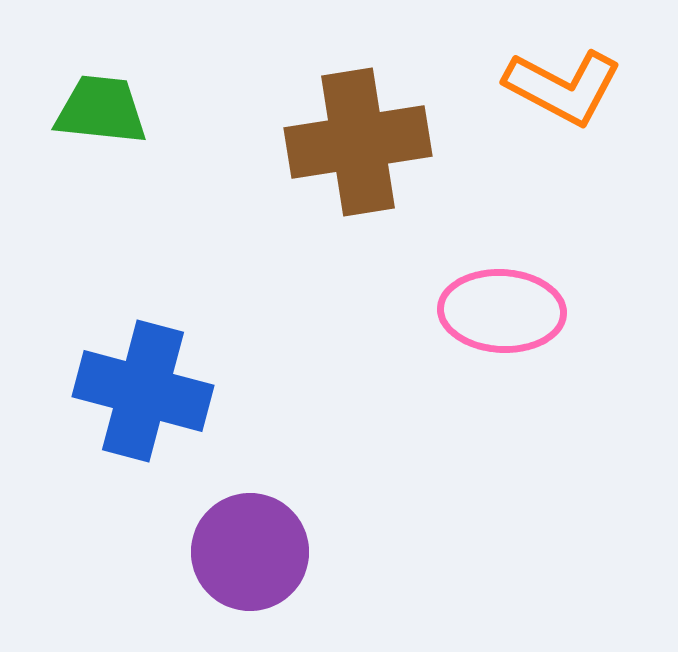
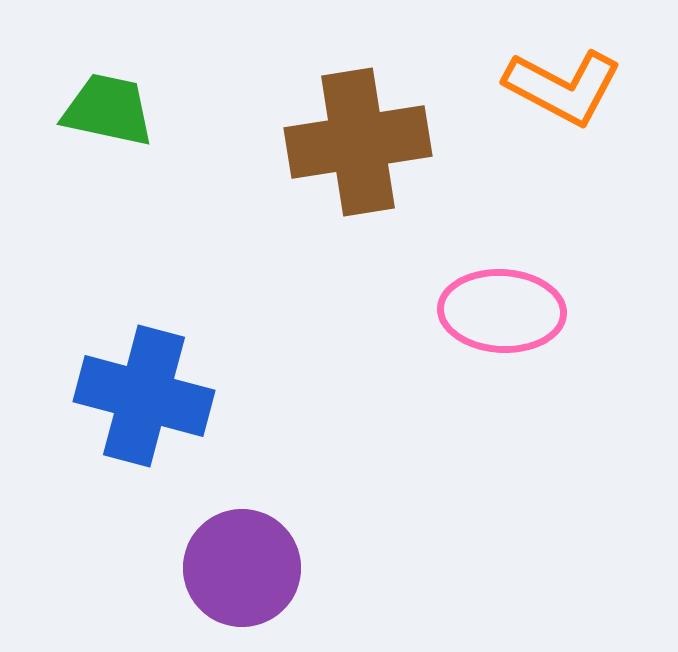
green trapezoid: moved 7 px right; rotated 6 degrees clockwise
blue cross: moved 1 px right, 5 px down
purple circle: moved 8 px left, 16 px down
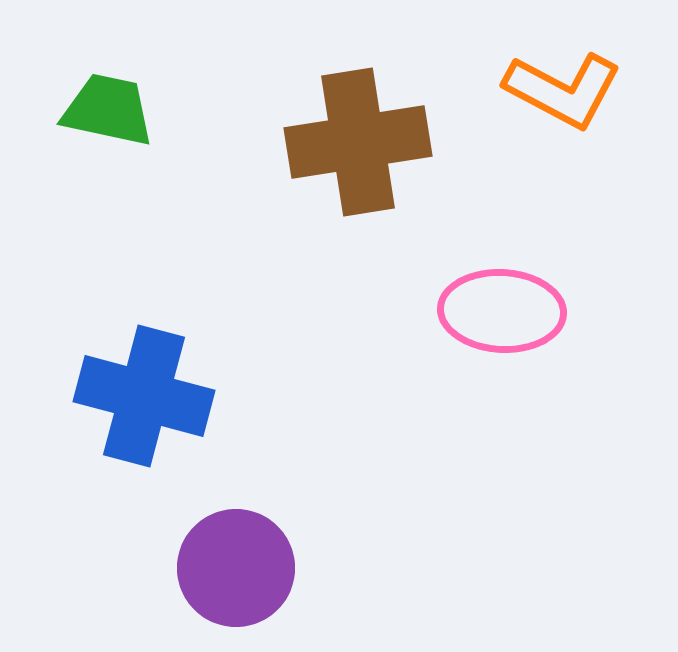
orange L-shape: moved 3 px down
purple circle: moved 6 px left
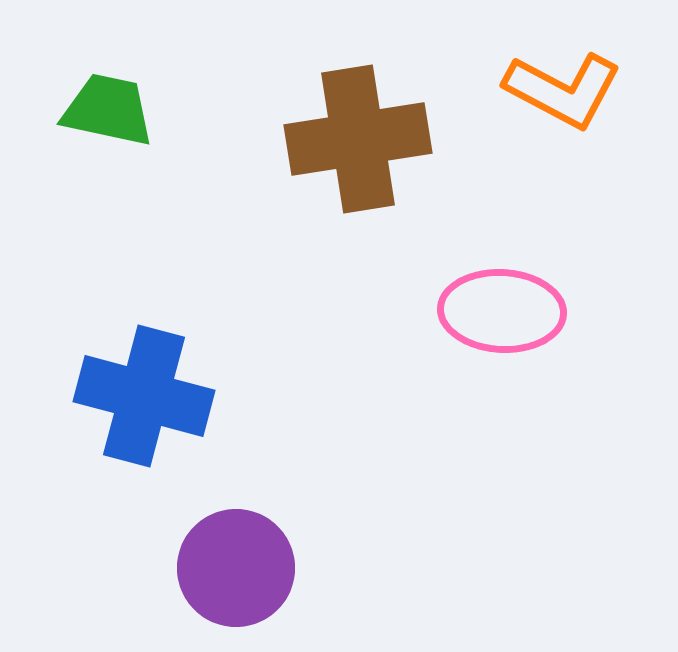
brown cross: moved 3 px up
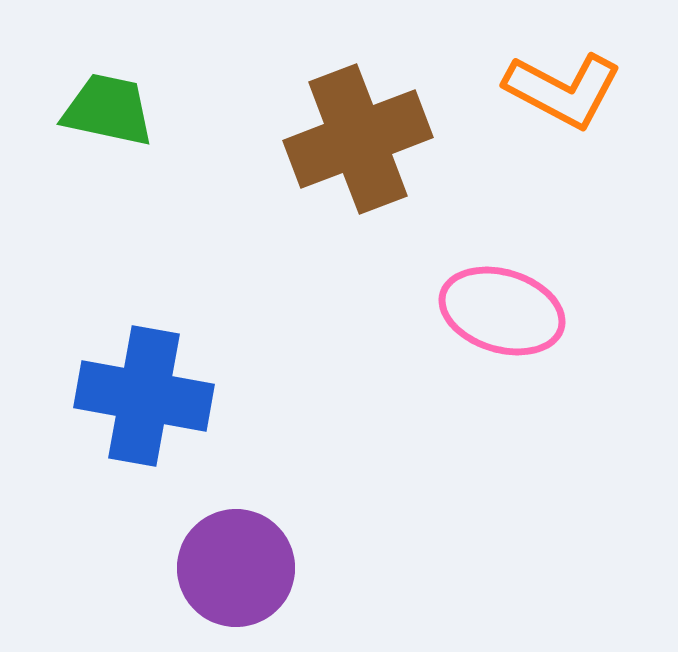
brown cross: rotated 12 degrees counterclockwise
pink ellipse: rotated 14 degrees clockwise
blue cross: rotated 5 degrees counterclockwise
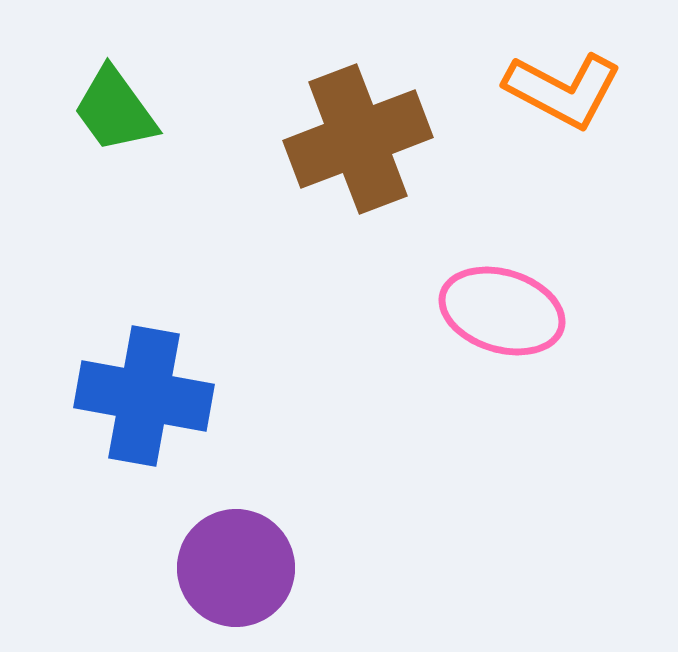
green trapezoid: moved 7 px right; rotated 138 degrees counterclockwise
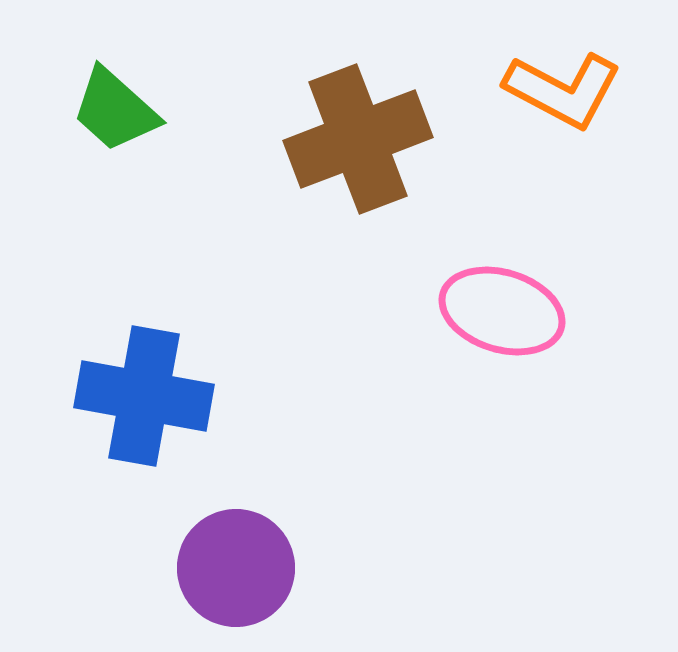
green trapezoid: rotated 12 degrees counterclockwise
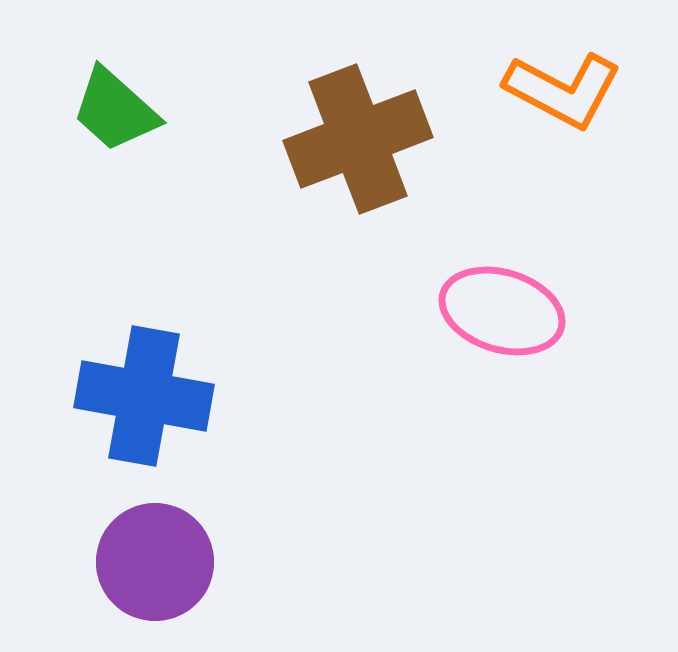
purple circle: moved 81 px left, 6 px up
